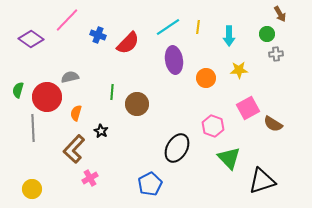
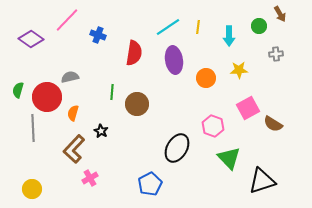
green circle: moved 8 px left, 8 px up
red semicircle: moved 6 px right, 10 px down; rotated 35 degrees counterclockwise
orange semicircle: moved 3 px left
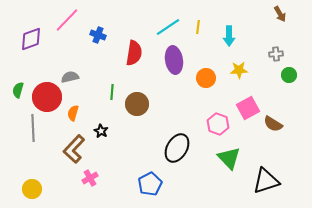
green circle: moved 30 px right, 49 px down
purple diamond: rotated 55 degrees counterclockwise
pink hexagon: moved 5 px right, 2 px up
black triangle: moved 4 px right
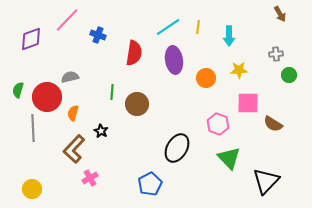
pink square: moved 5 px up; rotated 30 degrees clockwise
black triangle: rotated 28 degrees counterclockwise
